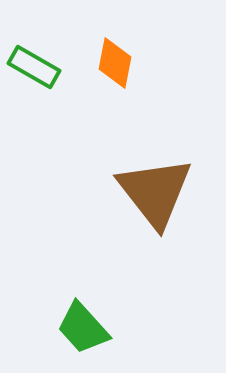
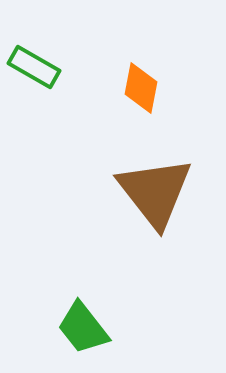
orange diamond: moved 26 px right, 25 px down
green trapezoid: rotated 4 degrees clockwise
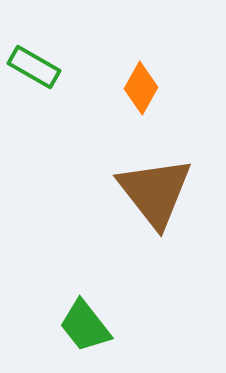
orange diamond: rotated 18 degrees clockwise
green trapezoid: moved 2 px right, 2 px up
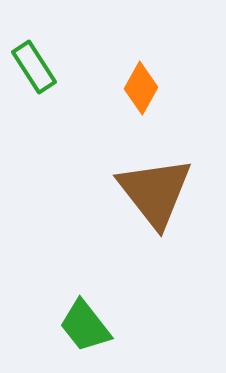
green rectangle: rotated 27 degrees clockwise
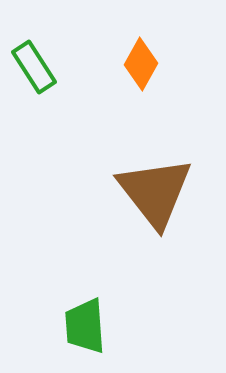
orange diamond: moved 24 px up
green trapezoid: rotated 34 degrees clockwise
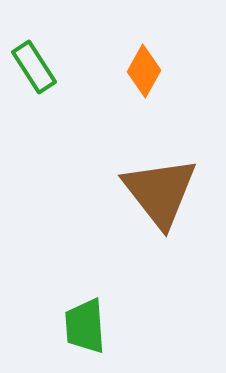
orange diamond: moved 3 px right, 7 px down
brown triangle: moved 5 px right
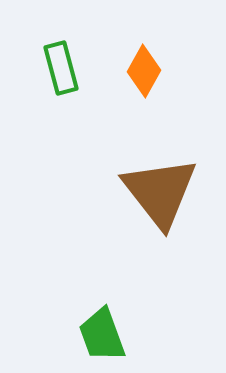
green rectangle: moved 27 px right, 1 px down; rotated 18 degrees clockwise
green trapezoid: moved 17 px right, 9 px down; rotated 16 degrees counterclockwise
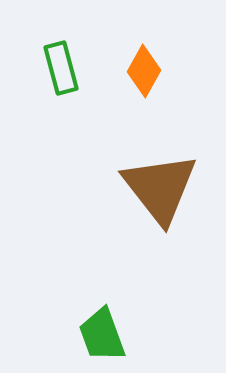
brown triangle: moved 4 px up
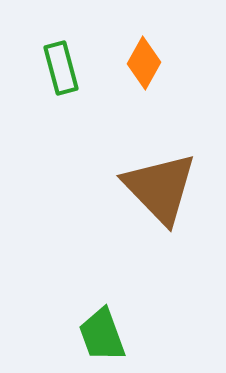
orange diamond: moved 8 px up
brown triangle: rotated 6 degrees counterclockwise
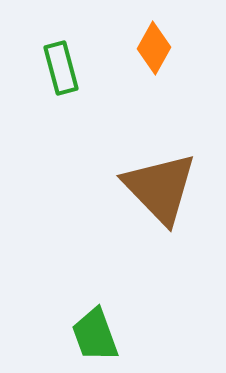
orange diamond: moved 10 px right, 15 px up
green trapezoid: moved 7 px left
